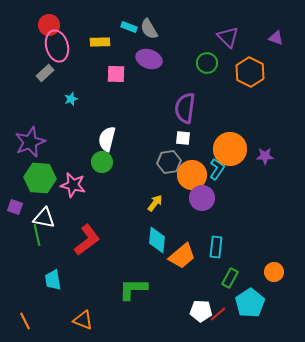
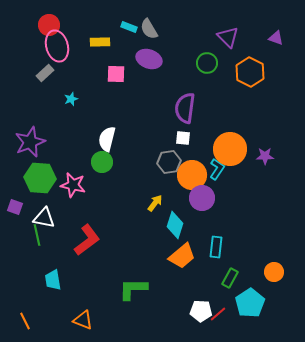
cyan diamond at (157, 240): moved 18 px right, 15 px up; rotated 12 degrees clockwise
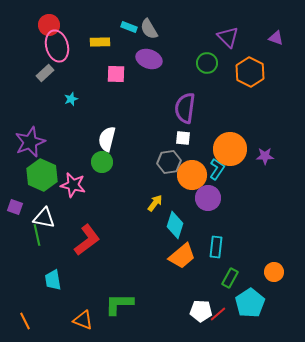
green hexagon at (40, 178): moved 2 px right, 3 px up; rotated 20 degrees clockwise
purple circle at (202, 198): moved 6 px right
green L-shape at (133, 289): moved 14 px left, 15 px down
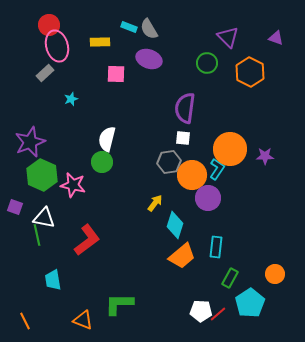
orange circle at (274, 272): moved 1 px right, 2 px down
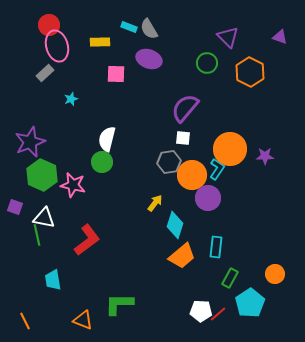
purple triangle at (276, 38): moved 4 px right, 1 px up
purple semicircle at (185, 108): rotated 32 degrees clockwise
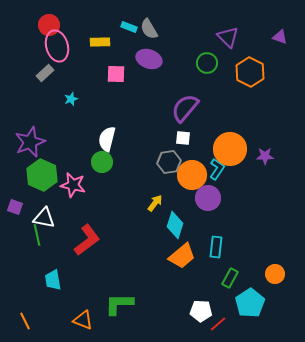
red line at (218, 314): moved 10 px down
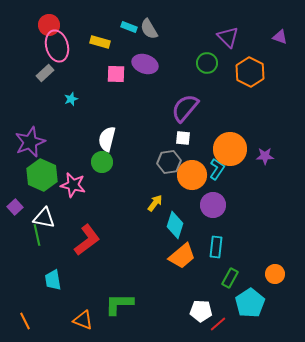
yellow rectangle at (100, 42): rotated 18 degrees clockwise
purple ellipse at (149, 59): moved 4 px left, 5 px down
purple circle at (208, 198): moved 5 px right, 7 px down
purple square at (15, 207): rotated 28 degrees clockwise
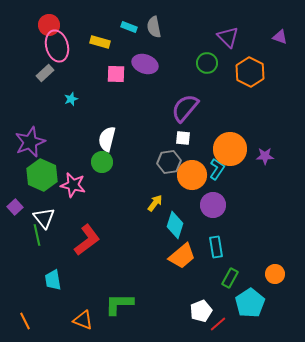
gray semicircle at (149, 29): moved 5 px right, 2 px up; rotated 20 degrees clockwise
white triangle at (44, 218): rotated 40 degrees clockwise
cyan rectangle at (216, 247): rotated 15 degrees counterclockwise
white pentagon at (201, 311): rotated 25 degrees counterclockwise
